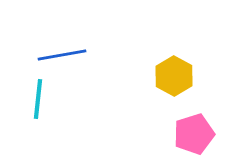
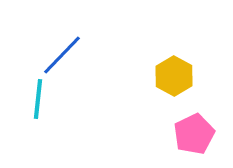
blue line: rotated 36 degrees counterclockwise
pink pentagon: rotated 9 degrees counterclockwise
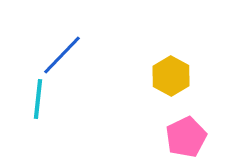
yellow hexagon: moved 3 px left
pink pentagon: moved 8 px left, 3 px down
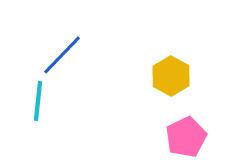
cyan line: moved 2 px down
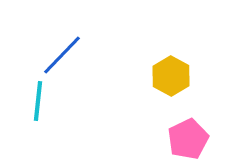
pink pentagon: moved 2 px right, 2 px down
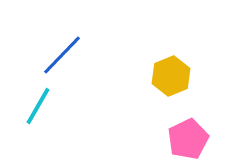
yellow hexagon: rotated 9 degrees clockwise
cyan line: moved 5 px down; rotated 24 degrees clockwise
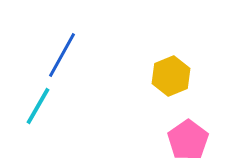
blue line: rotated 15 degrees counterclockwise
pink pentagon: moved 1 px down; rotated 9 degrees counterclockwise
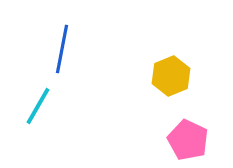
blue line: moved 6 px up; rotated 18 degrees counterclockwise
pink pentagon: rotated 12 degrees counterclockwise
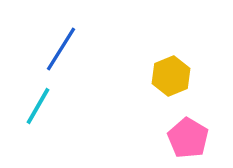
blue line: moved 1 px left; rotated 21 degrees clockwise
pink pentagon: moved 2 px up; rotated 6 degrees clockwise
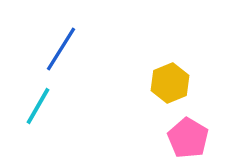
yellow hexagon: moved 1 px left, 7 px down
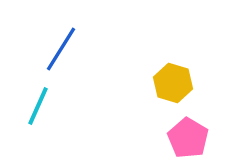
yellow hexagon: moved 3 px right; rotated 21 degrees counterclockwise
cyan line: rotated 6 degrees counterclockwise
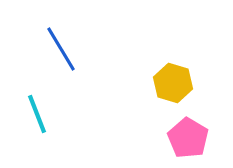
blue line: rotated 63 degrees counterclockwise
cyan line: moved 1 px left, 8 px down; rotated 45 degrees counterclockwise
